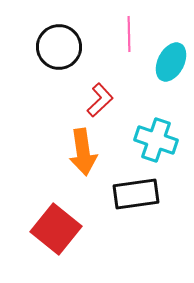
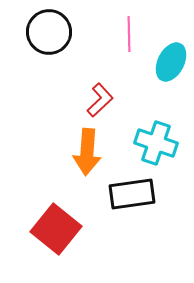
black circle: moved 10 px left, 15 px up
cyan cross: moved 3 px down
orange arrow: moved 4 px right; rotated 12 degrees clockwise
black rectangle: moved 4 px left
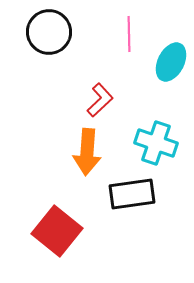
red square: moved 1 px right, 2 px down
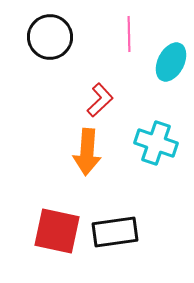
black circle: moved 1 px right, 5 px down
black rectangle: moved 17 px left, 38 px down
red square: rotated 27 degrees counterclockwise
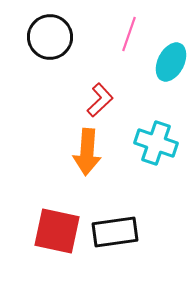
pink line: rotated 20 degrees clockwise
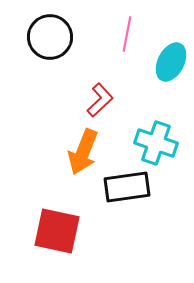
pink line: moved 2 px left; rotated 8 degrees counterclockwise
orange arrow: moved 4 px left; rotated 18 degrees clockwise
black rectangle: moved 12 px right, 45 px up
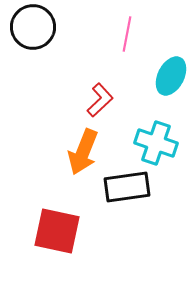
black circle: moved 17 px left, 10 px up
cyan ellipse: moved 14 px down
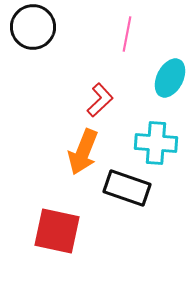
cyan ellipse: moved 1 px left, 2 px down
cyan cross: rotated 15 degrees counterclockwise
black rectangle: moved 1 px down; rotated 27 degrees clockwise
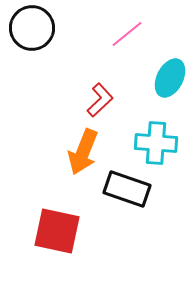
black circle: moved 1 px left, 1 px down
pink line: rotated 40 degrees clockwise
black rectangle: moved 1 px down
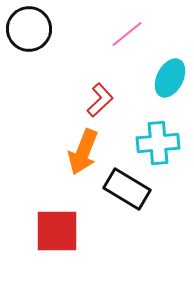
black circle: moved 3 px left, 1 px down
cyan cross: moved 2 px right; rotated 9 degrees counterclockwise
black rectangle: rotated 12 degrees clockwise
red square: rotated 12 degrees counterclockwise
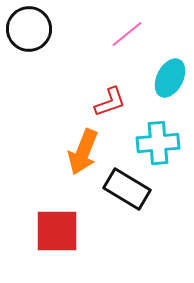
red L-shape: moved 10 px right, 2 px down; rotated 24 degrees clockwise
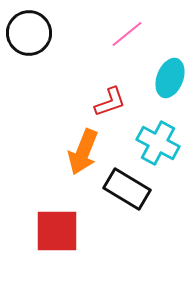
black circle: moved 4 px down
cyan ellipse: rotated 6 degrees counterclockwise
cyan cross: rotated 33 degrees clockwise
